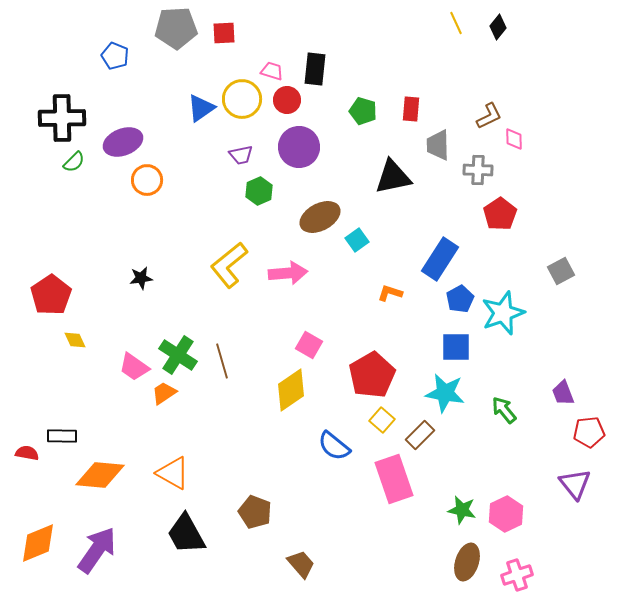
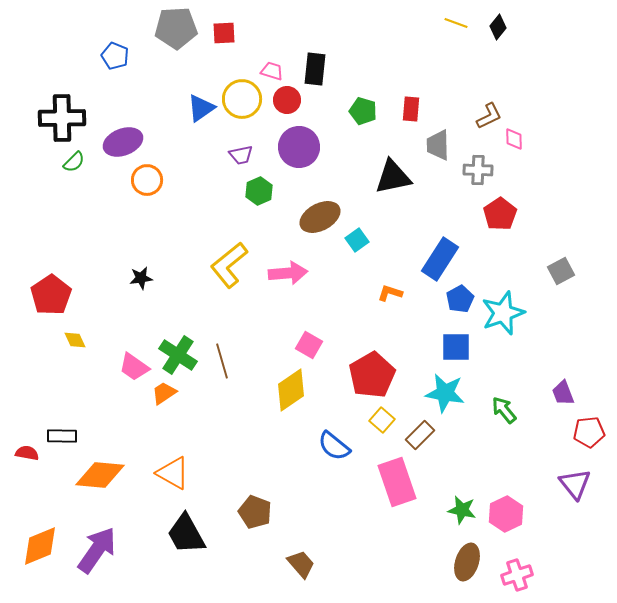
yellow line at (456, 23): rotated 45 degrees counterclockwise
pink rectangle at (394, 479): moved 3 px right, 3 px down
orange diamond at (38, 543): moved 2 px right, 3 px down
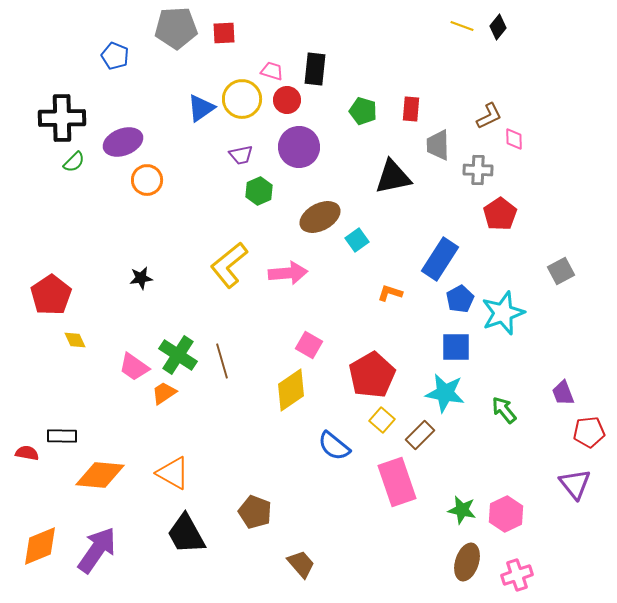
yellow line at (456, 23): moved 6 px right, 3 px down
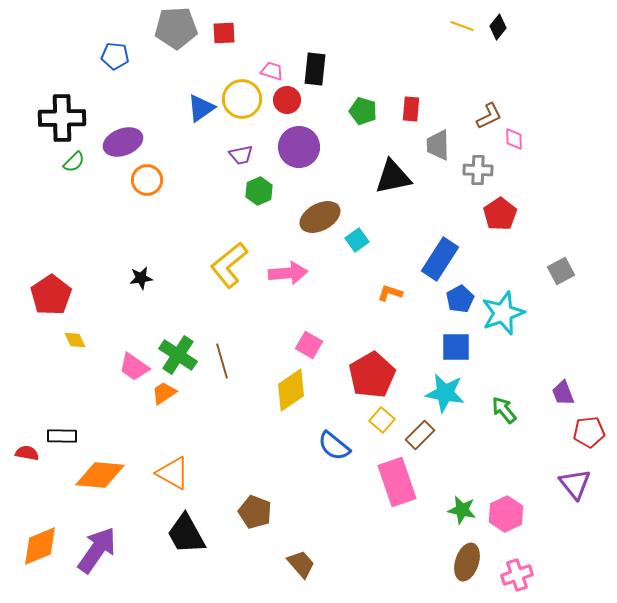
blue pentagon at (115, 56): rotated 16 degrees counterclockwise
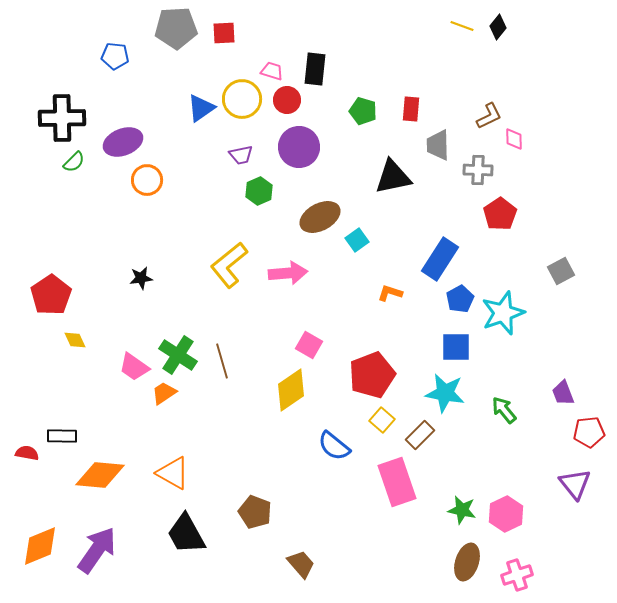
red pentagon at (372, 375): rotated 9 degrees clockwise
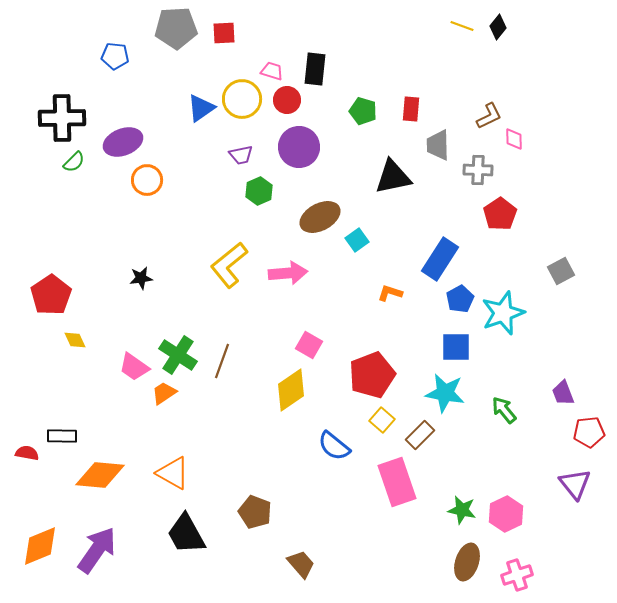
brown line at (222, 361): rotated 36 degrees clockwise
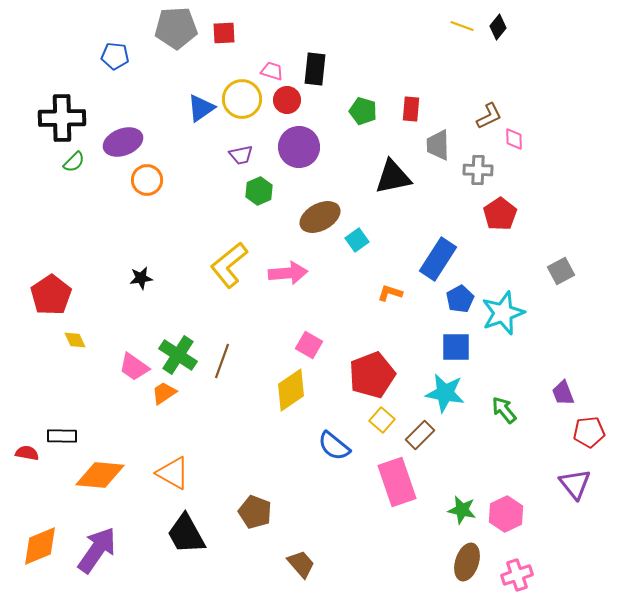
blue rectangle at (440, 259): moved 2 px left
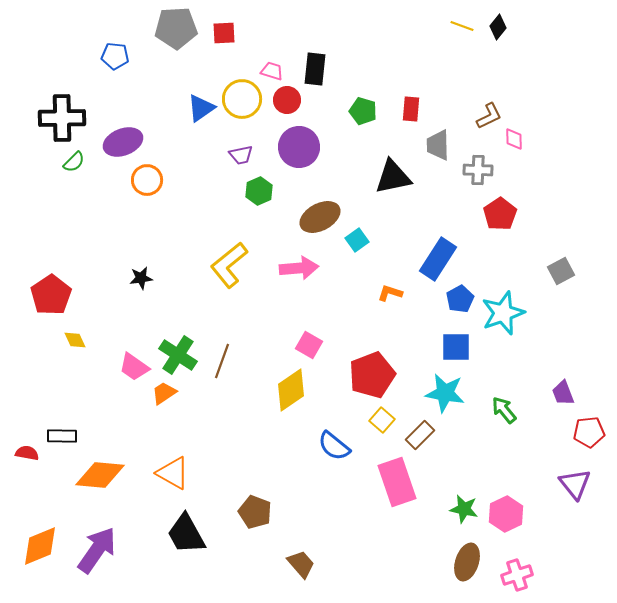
pink arrow at (288, 273): moved 11 px right, 5 px up
green star at (462, 510): moved 2 px right, 1 px up
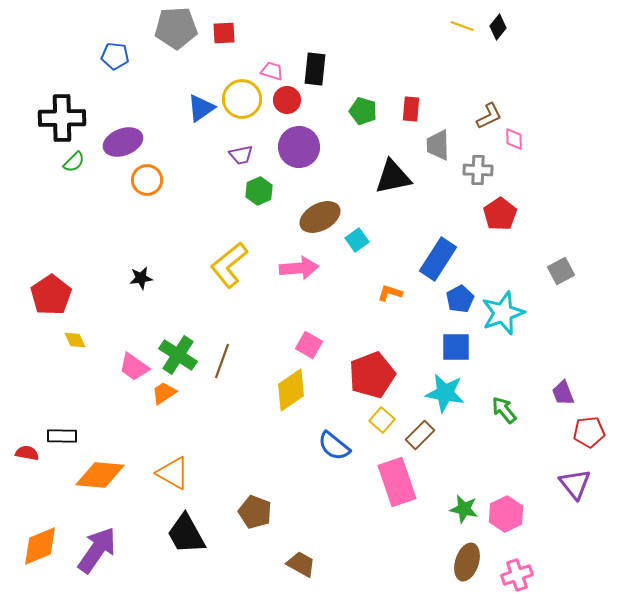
brown trapezoid at (301, 564): rotated 20 degrees counterclockwise
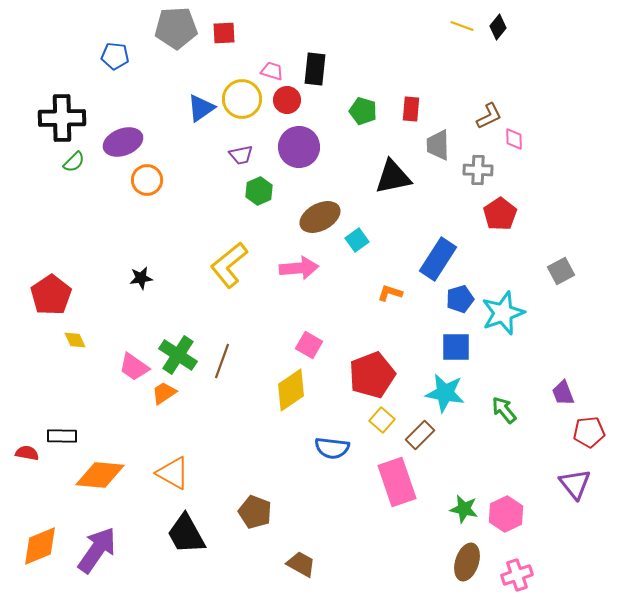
blue pentagon at (460, 299): rotated 12 degrees clockwise
blue semicircle at (334, 446): moved 2 px left, 2 px down; rotated 32 degrees counterclockwise
